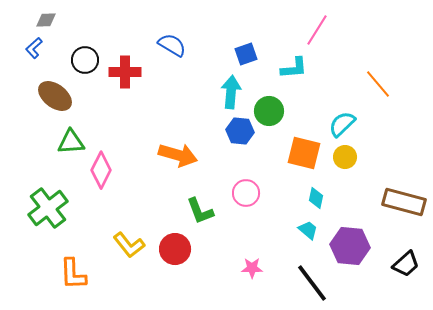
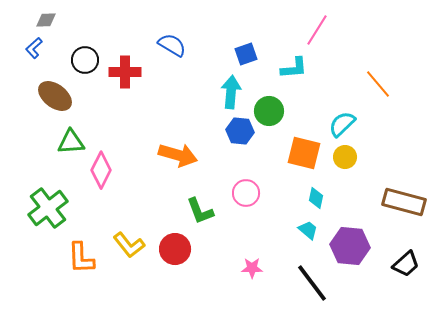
orange L-shape: moved 8 px right, 16 px up
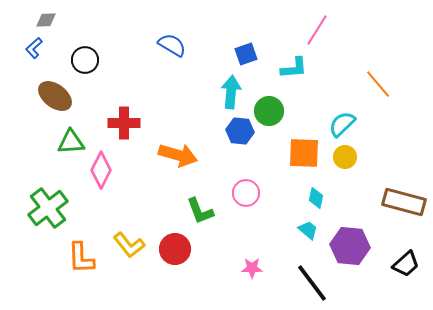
red cross: moved 1 px left, 51 px down
orange square: rotated 12 degrees counterclockwise
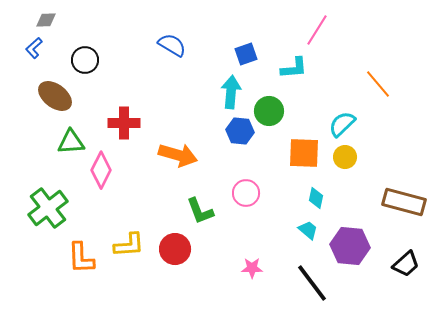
yellow L-shape: rotated 56 degrees counterclockwise
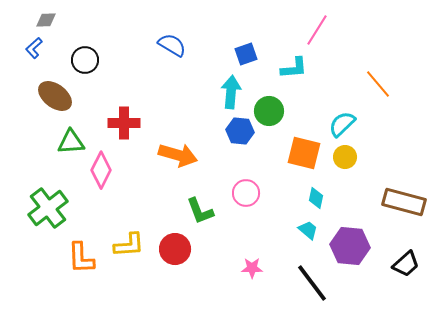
orange square: rotated 12 degrees clockwise
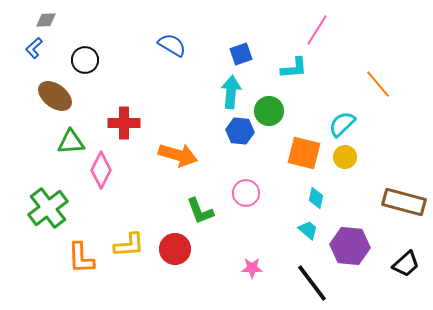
blue square: moved 5 px left
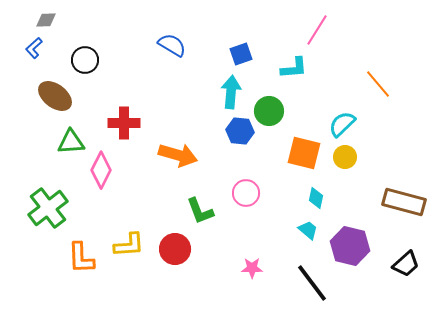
purple hexagon: rotated 9 degrees clockwise
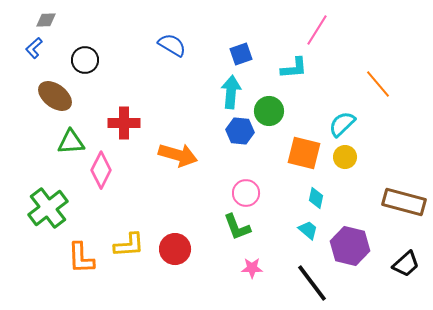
green L-shape: moved 37 px right, 16 px down
